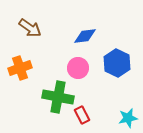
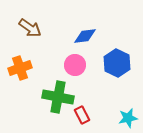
pink circle: moved 3 px left, 3 px up
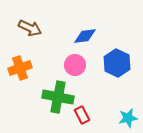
brown arrow: rotated 10 degrees counterclockwise
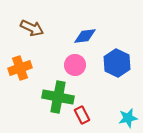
brown arrow: moved 2 px right
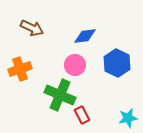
orange cross: moved 1 px down
green cross: moved 2 px right, 2 px up; rotated 12 degrees clockwise
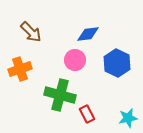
brown arrow: moved 1 px left, 4 px down; rotated 20 degrees clockwise
blue diamond: moved 3 px right, 2 px up
pink circle: moved 5 px up
green cross: rotated 8 degrees counterclockwise
red rectangle: moved 5 px right, 1 px up
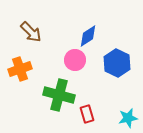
blue diamond: moved 2 px down; rotated 25 degrees counterclockwise
green cross: moved 1 px left
red rectangle: rotated 12 degrees clockwise
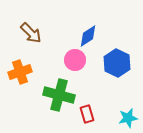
brown arrow: moved 1 px down
orange cross: moved 3 px down
